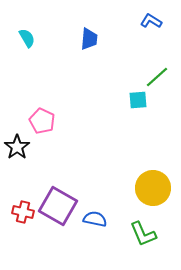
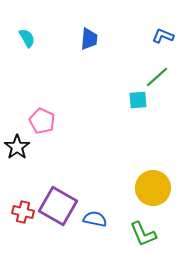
blue L-shape: moved 12 px right, 15 px down; rotated 10 degrees counterclockwise
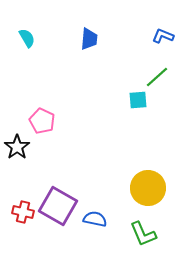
yellow circle: moved 5 px left
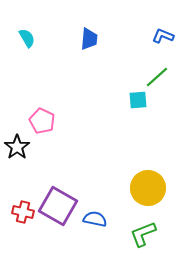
green L-shape: rotated 92 degrees clockwise
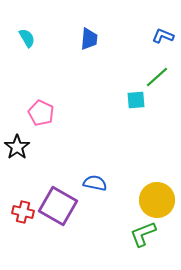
cyan square: moved 2 px left
pink pentagon: moved 1 px left, 8 px up
yellow circle: moved 9 px right, 12 px down
blue semicircle: moved 36 px up
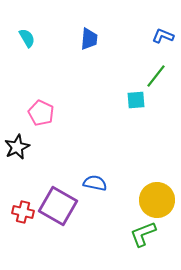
green line: moved 1 px left, 1 px up; rotated 10 degrees counterclockwise
black star: rotated 10 degrees clockwise
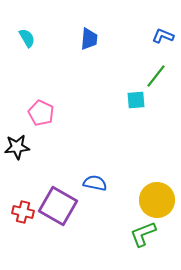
black star: rotated 20 degrees clockwise
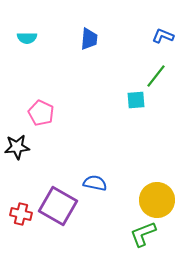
cyan semicircle: rotated 120 degrees clockwise
red cross: moved 2 px left, 2 px down
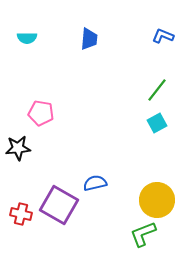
green line: moved 1 px right, 14 px down
cyan square: moved 21 px right, 23 px down; rotated 24 degrees counterclockwise
pink pentagon: rotated 15 degrees counterclockwise
black star: moved 1 px right, 1 px down
blue semicircle: rotated 25 degrees counterclockwise
purple square: moved 1 px right, 1 px up
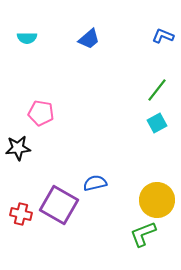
blue trapezoid: rotated 45 degrees clockwise
